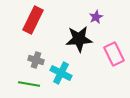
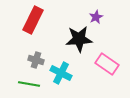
pink rectangle: moved 7 px left, 10 px down; rotated 30 degrees counterclockwise
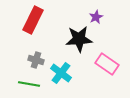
cyan cross: rotated 10 degrees clockwise
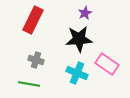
purple star: moved 11 px left, 4 px up
cyan cross: moved 16 px right; rotated 15 degrees counterclockwise
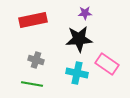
purple star: rotated 24 degrees clockwise
red rectangle: rotated 52 degrees clockwise
cyan cross: rotated 10 degrees counterclockwise
green line: moved 3 px right
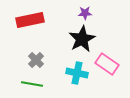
red rectangle: moved 3 px left
black star: moved 3 px right; rotated 24 degrees counterclockwise
gray cross: rotated 28 degrees clockwise
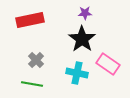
black star: rotated 8 degrees counterclockwise
pink rectangle: moved 1 px right
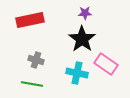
gray cross: rotated 28 degrees counterclockwise
pink rectangle: moved 2 px left
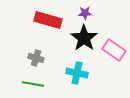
red rectangle: moved 18 px right; rotated 28 degrees clockwise
black star: moved 2 px right, 1 px up
gray cross: moved 2 px up
pink rectangle: moved 8 px right, 14 px up
green line: moved 1 px right
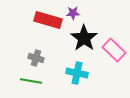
purple star: moved 12 px left
pink rectangle: rotated 10 degrees clockwise
green line: moved 2 px left, 3 px up
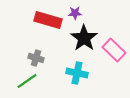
purple star: moved 2 px right
green line: moved 4 px left; rotated 45 degrees counterclockwise
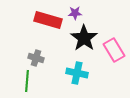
pink rectangle: rotated 15 degrees clockwise
green line: rotated 50 degrees counterclockwise
